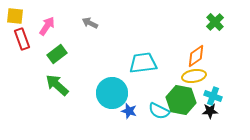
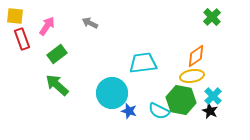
green cross: moved 3 px left, 5 px up
yellow ellipse: moved 2 px left
cyan cross: rotated 24 degrees clockwise
black star: rotated 28 degrees clockwise
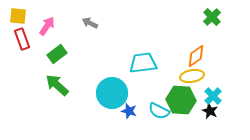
yellow square: moved 3 px right
green hexagon: rotated 8 degrees counterclockwise
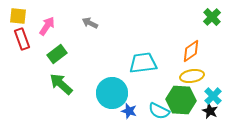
orange diamond: moved 5 px left, 5 px up
green arrow: moved 4 px right, 1 px up
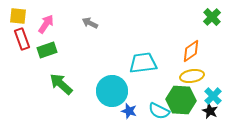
pink arrow: moved 1 px left, 2 px up
green rectangle: moved 10 px left, 4 px up; rotated 18 degrees clockwise
cyan circle: moved 2 px up
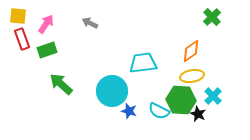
black star: moved 12 px left, 3 px down
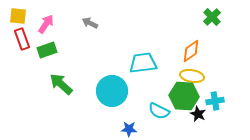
yellow ellipse: rotated 20 degrees clockwise
cyan cross: moved 2 px right, 5 px down; rotated 36 degrees clockwise
green hexagon: moved 3 px right, 4 px up
blue star: moved 18 px down; rotated 14 degrees counterclockwise
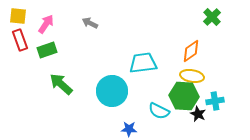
red rectangle: moved 2 px left, 1 px down
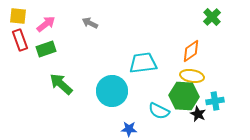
pink arrow: rotated 18 degrees clockwise
green rectangle: moved 1 px left, 1 px up
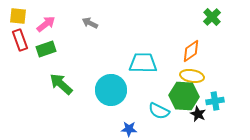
cyan trapezoid: rotated 8 degrees clockwise
cyan circle: moved 1 px left, 1 px up
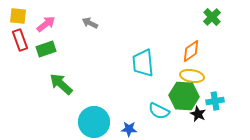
cyan trapezoid: rotated 96 degrees counterclockwise
cyan circle: moved 17 px left, 32 px down
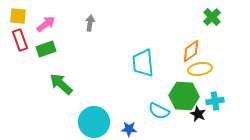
gray arrow: rotated 70 degrees clockwise
yellow ellipse: moved 8 px right, 7 px up; rotated 20 degrees counterclockwise
